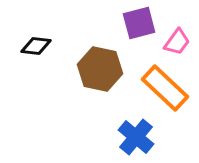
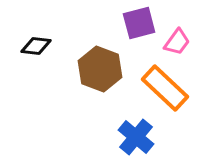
brown hexagon: rotated 9 degrees clockwise
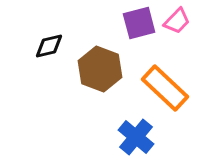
pink trapezoid: moved 21 px up; rotated 8 degrees clockwise
black diamond: moved 13 px right; rotated 20 degrees counterclockwise
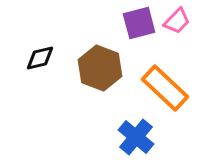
black diamond: moved 9 px left, 12 px down
brown hexagon: moved 1 px up
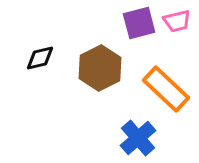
pink trapezoid: rotated 32 degrees clockwise
brown hexagon: rotated 12 degrees clockwise
orange rectangle: moved 1 px right, 1 px down
blue cross: moved 2 px right, 1 px down; rotated 9 degrees clockwise
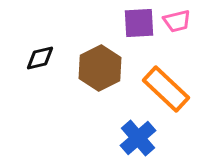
purple square: rotated 12 degrees clockwise
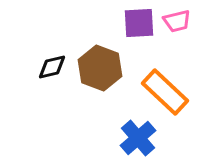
black diamond: moved 12 px right, 9 px down
brown hexagon: rotated 12 degrees counterclockwise
orange rectangle: moved 1 px left, 3 px down
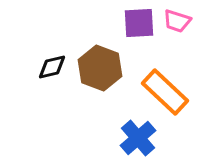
pink trapezoid: rotated 32 degrees clockwise
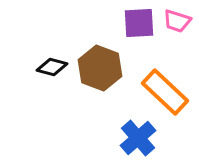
black diamond: rotated 28 degrees clockwise
